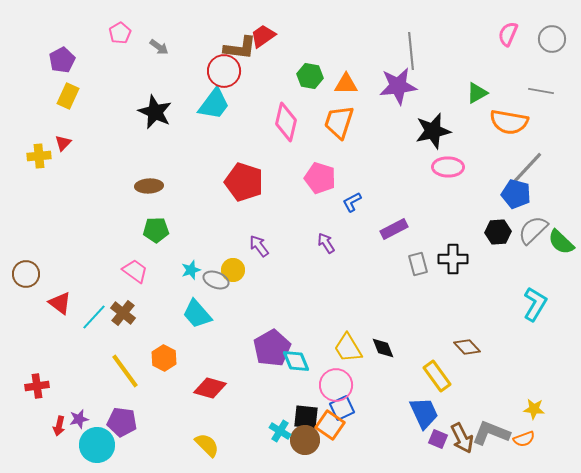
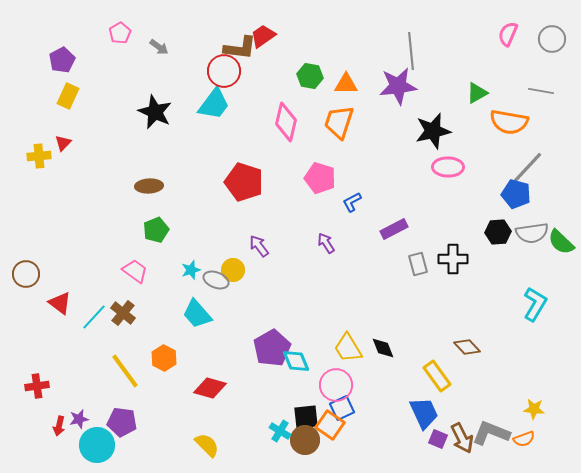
green pentagon at (156, 230): rotated 20 degrees counterclockwise
gray semicircle at (533, 230): moved 1 px left, 3 px down; rotated 144 degrees counterclockwise
black square at (306, 417): rotated 12 degrees counterclockwise
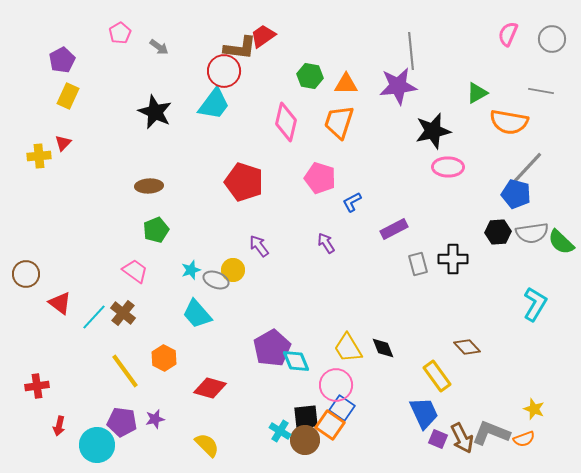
blue square at (342, 408): rotated 30 degrees counterclockwise
yellow star at (534, 409): rotated 15 degrees clockwise
purple star at (79, 419): moved 76 px right
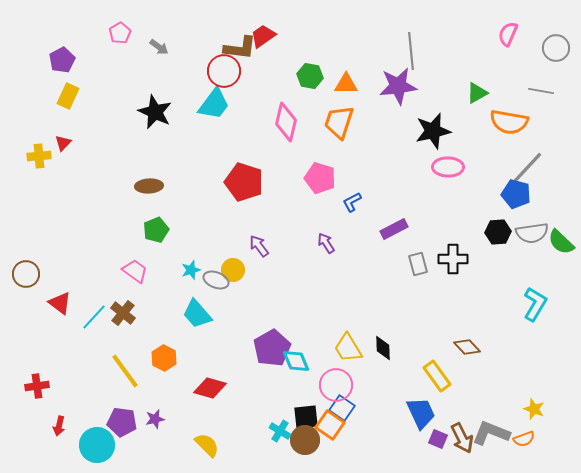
gray circle at (552, 39): moved 4 px right, 9 px down
black diamond at (383, 348): rotated 20 degrees clockwise
blue trapezoid at (424, 413): moved 3 px left
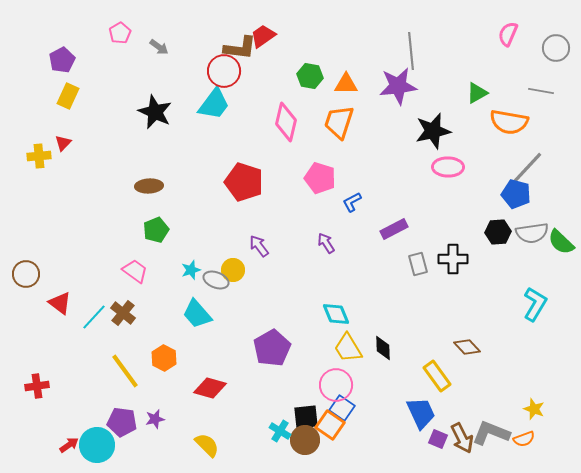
cyan diamond at (296, 361): moved 40 px right, 47 px up
red arrow at (59, 426): moved 10 px right, 19 px down; rotated 138 degrees counterclockwise
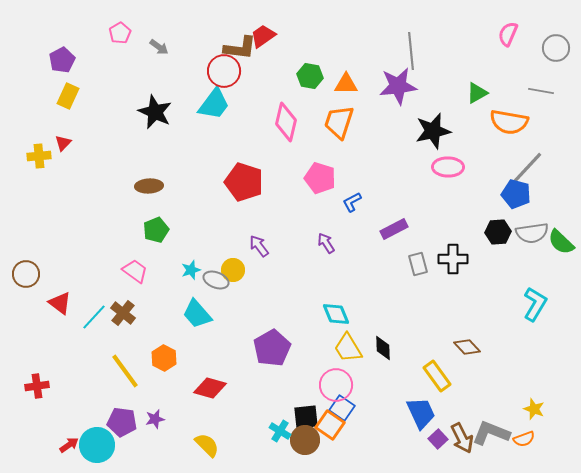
purple square at (438, 439): rotated 24 degrees clockwise
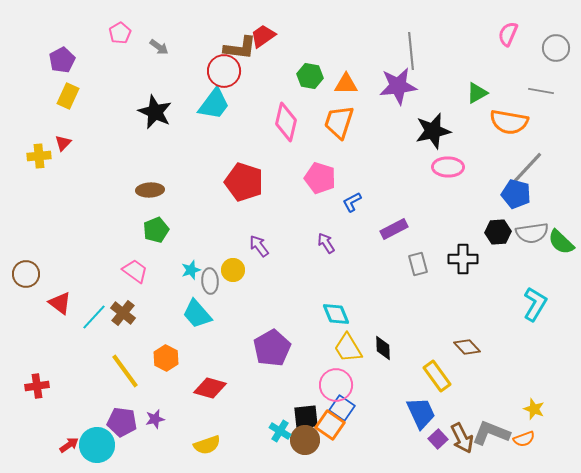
brown ellipse at (149, 186): moved 1 px right, 4 px down
black cross at (453, 259): moved 10 px right
gray ellipse at (216, 280): moved 6 px left, 1 px down; rotated 65 degrees clockwise
orange hexagon at (164, 358): moved 2 px right
yellow semicircle at (207, 445): rotated 116 degrees clockwise
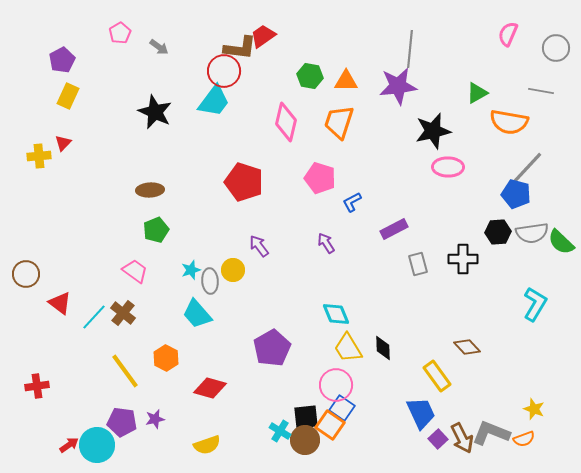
gray line at (411, 51): moved 1 px left, 2 px up; rotated 12 degrees clockwise
orange triangle at (346, 84): moved 3 px up
cyan trapezoid at (214, 104): moved 3 px up
